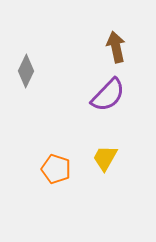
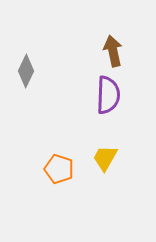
brown arrow: moved 3 px left, 4 px down
purple semicircle: rotated 42 degrees counterclockwise
orange pentagon: moved 3 px right
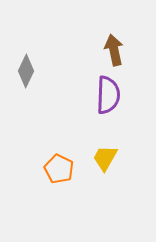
brown arrow: moved 1 px right, 1 px up
orange pentagon: rotated 8 degrees clockwise
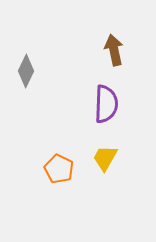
purple semicircle: moved 2 px left, 9 px down
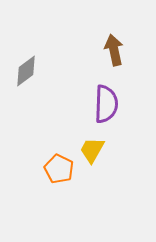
gray diamond: rotated 28 degrees clockwise
yellow trapezoid: moved 13 px left, 8 px up
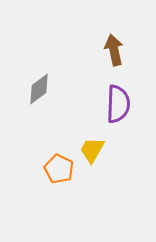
gray diamond: moved 13 px right, 18 px down
purple semicircle: moved 12 px right
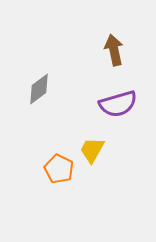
purple semicircle: rotated 72 degrees clockwise
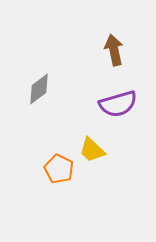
yellow trapezoid: rotated 76 degrees counterclockwise
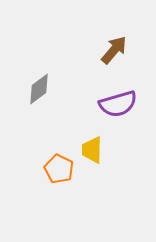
brown arrow: rotated 52 degrees clockwise
yellow trapezoid: rotated 48 degrees clockwise
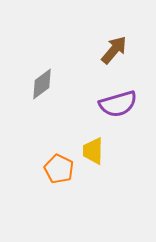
gray diamond: moved 3 px right, 5 px up
yellow trapezoid: moved 1 px right, 1 px down
